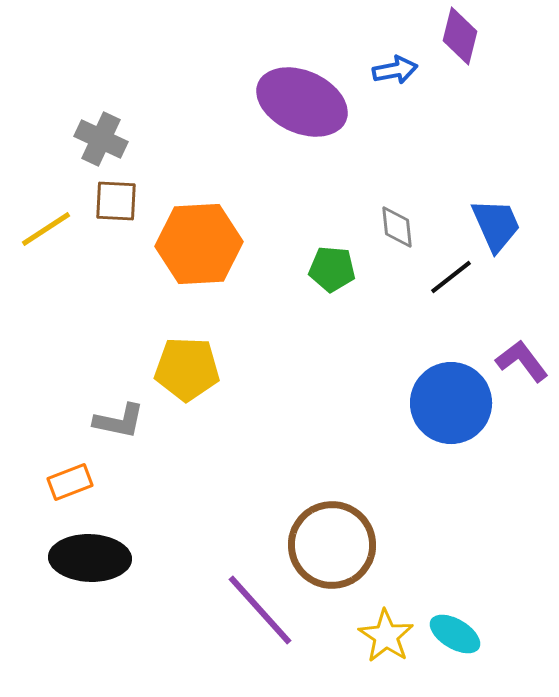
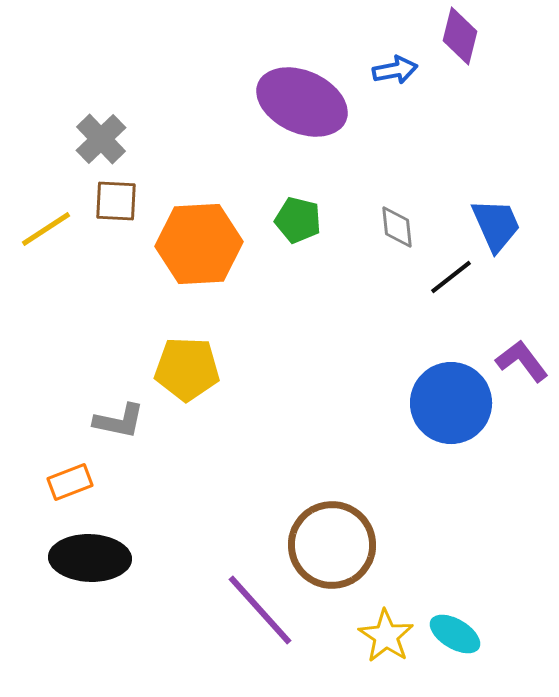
gray cross: rotated 21 degrees clockwise
green pentagon: moved 34 px left, 49 px up; rotated 9 degrees clockwise
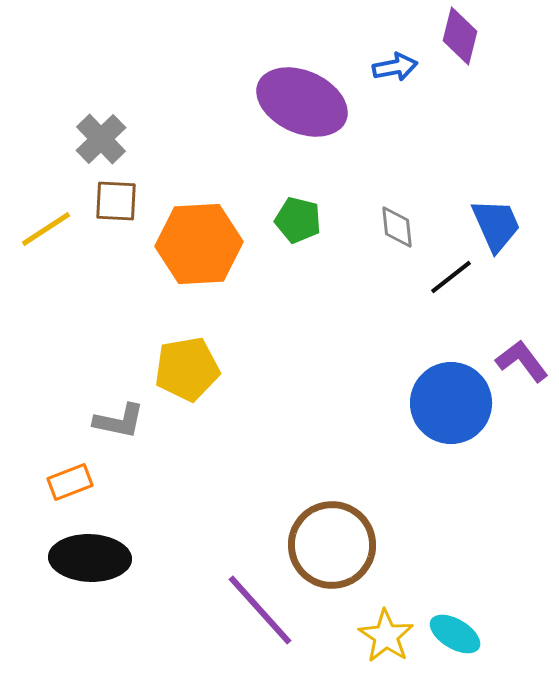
blue arrow: moved 3 px up
yellow pentagon: rotated 12 degrees counterclockwise
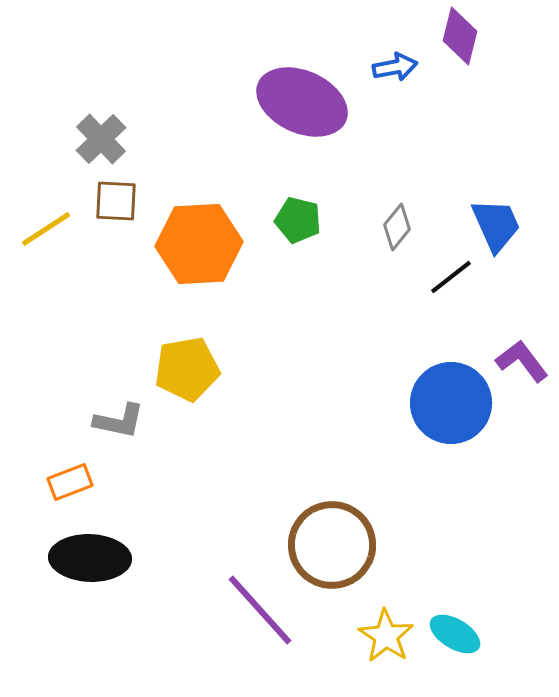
gray diamond: rotated 45 degrees clockwise
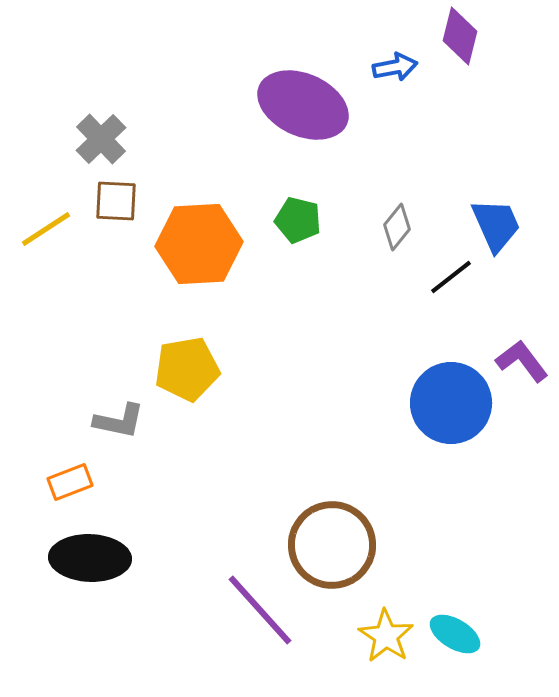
purple ellipse: moved 1 px right, 3 px down
